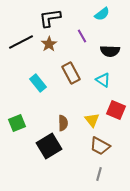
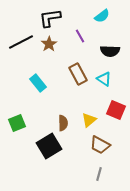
cyan semicircle: moved 2 px down
purple line: moved 2 px left
brown rectangle: moved 7 px right, 1 px down
cyan triangle: moved 1 px right, 1 px up
yellow triangle: moved 3 px left; rotated 28 degrees clockwise
brown trapezoid: moved 1 px up
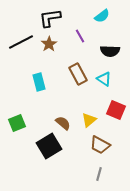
cyan rectangle: moved 1 px right, 1 px up; rotated 24 degrees clockwise
brown semicircle: rotated 49 degrees counterclockwise
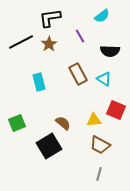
yellow triangle: moved 5 px right; rotated 35 degrees clockwise
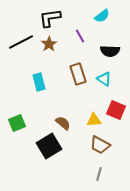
brown rectangle: rotated 10 degrees clockwise
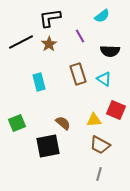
black square: moved 1 px left; rotated 20 degrees clockwise
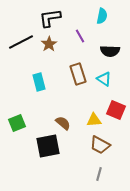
cyan semicircle: rotated 42 degrees counterclockwise
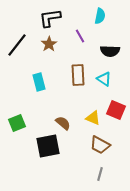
cyan semicircle: moved 2 px left
black line: moved 4 px left, 3 px down; rotated 25 degrees counterclockwise
brown rectangle: moved 1 px down; rotated 15 degrees clockwise
yellow triangle: moved 1 px left, 2 px up; rotated 28 degrees clockwise
gray line: moved 1 px right
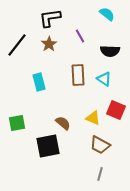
cyan semicircle: moved 7 px right, 2 px up; rotated 63 degrees counterclockwise
green square: rotated 12 degrees clockwise
